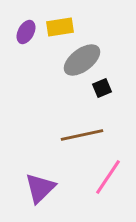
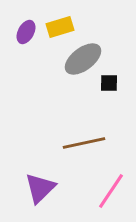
yellow rectangle: rotated 8 degrees counterclockwise
gray ellipse: moved 1 px right, 1 px up
black square: moved 7 px right, 5 px up; rotated 24 degrees clockwise
brown line: moved 2 px right, 8 px down
pink line: moved 3 px right, 14 px down
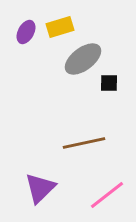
pink line: moved 4 px left, 4 px down; rotated 18 degrees clockwise
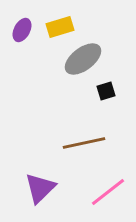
purple ellipse: moved 4 px left, 2 px up
black square: moved 3 px left, 8 px down; rotated 18 degrees counterclockwise
pink line: moved 1 px right, 3 px up
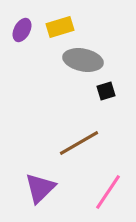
gray ellipse: moved 1 px down; rotated 48 degrees clockwise
brown line: moved 5 px left; rotated 18 degrees counterclockwise
pink line: rotated 18 degrees counterclockwise
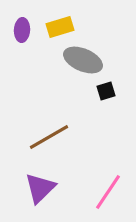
purple ellipse: rotated 25 degrees counterclockwise
gray ellipse: rotated 12 degrees clockwise
brown line: moved 30 px left, 6 px up
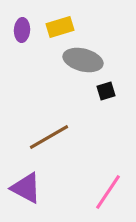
gray ellipse: rotated 9 degrees counterclockwise
purple triangle: moved 14 px left; rotated 48 degrees counterclockwise
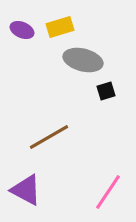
purple ellipse: rotated 70 degrees counterclockwise
purple triangle: moved 2 px down
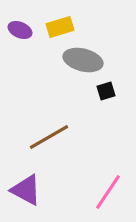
purple ellipse: moved 2 px left
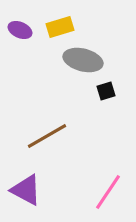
brown line: moved 2 px left, 1 px up
